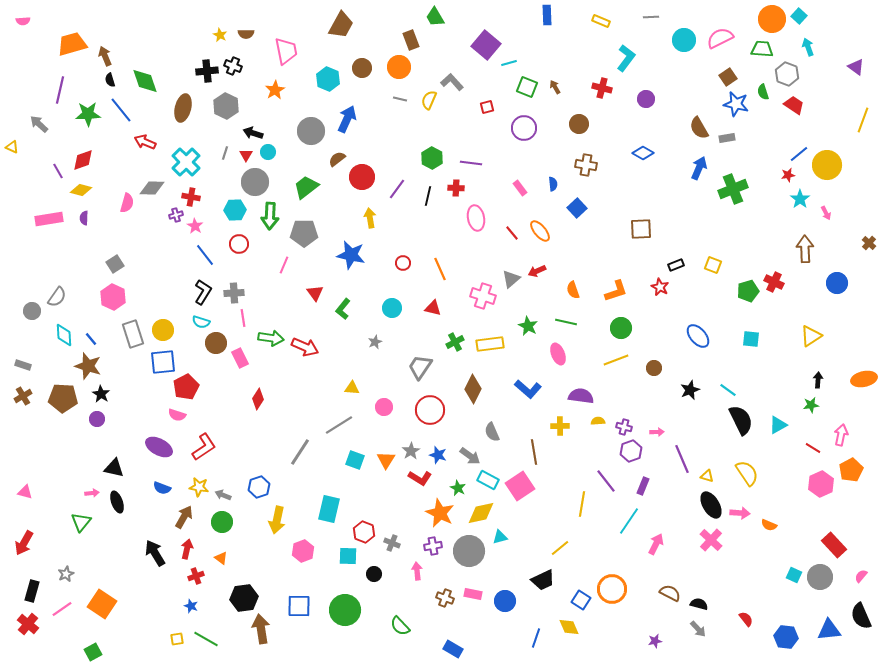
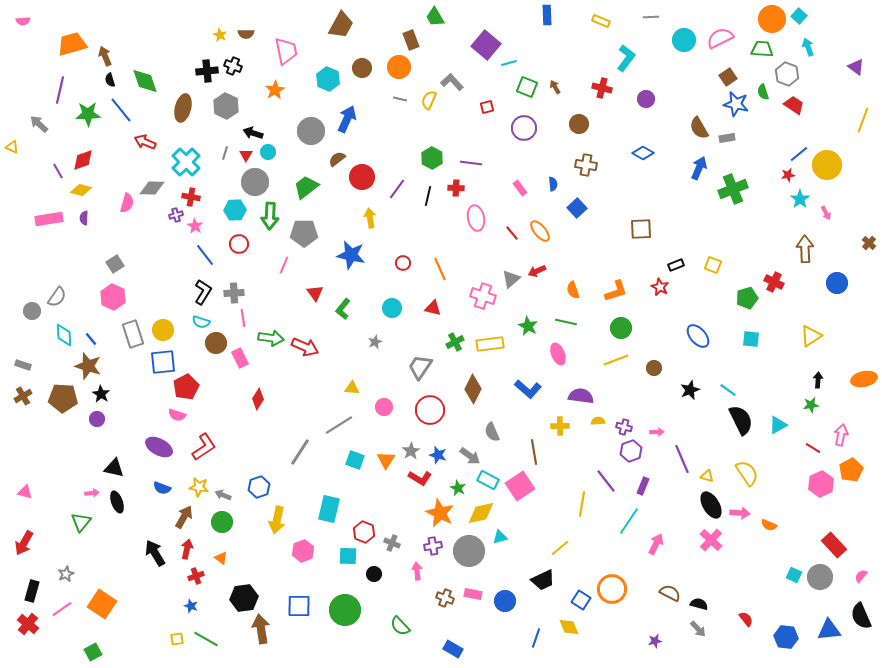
green pentagon at (748, 291): moved 1 px left, 7 px down
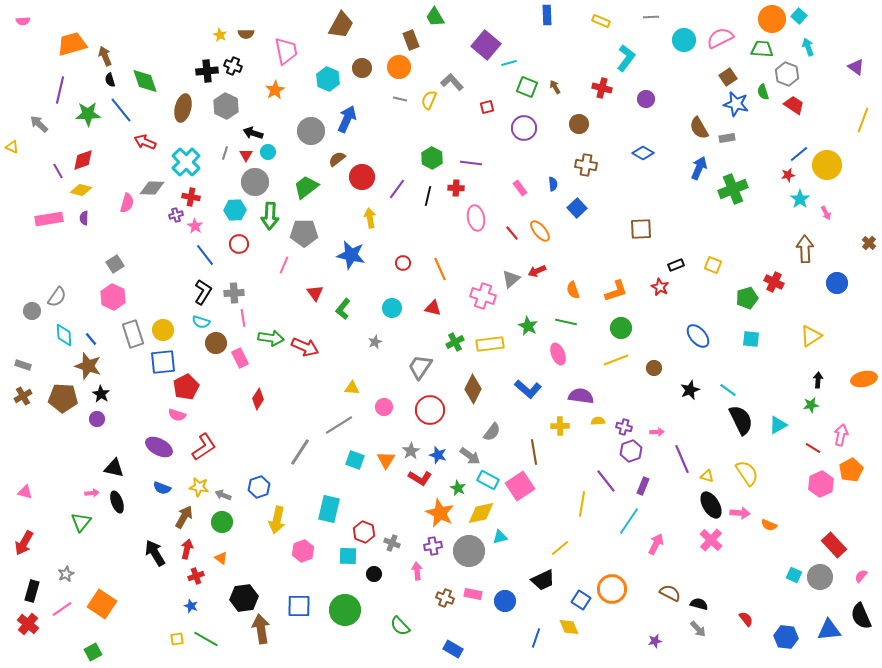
gray semicircle at (492, 432): rotated 120 degrees counterclockwise
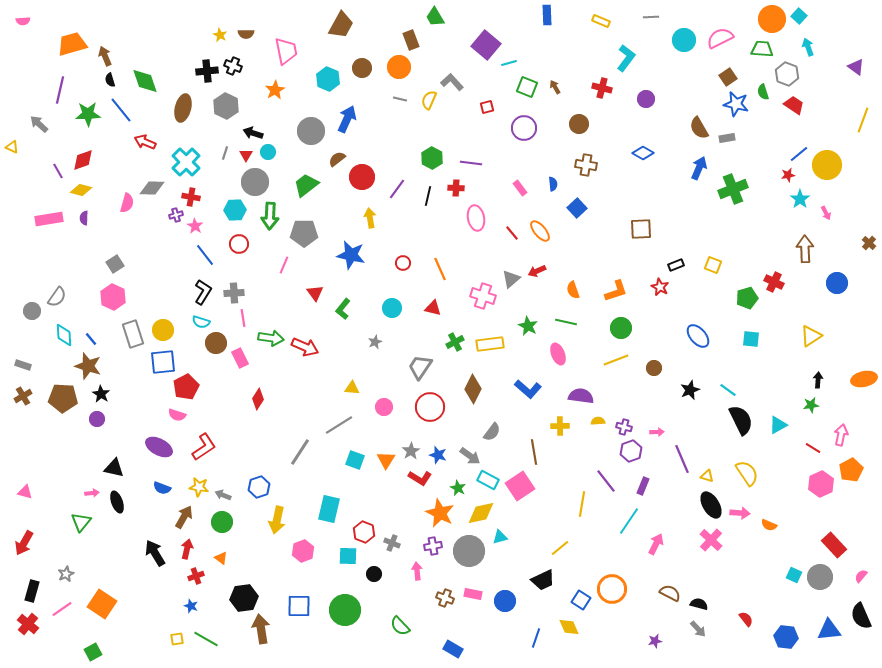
green trapezoid at (306, 187): moved 2 px up
red circle at (430, 410): moved 3 px up
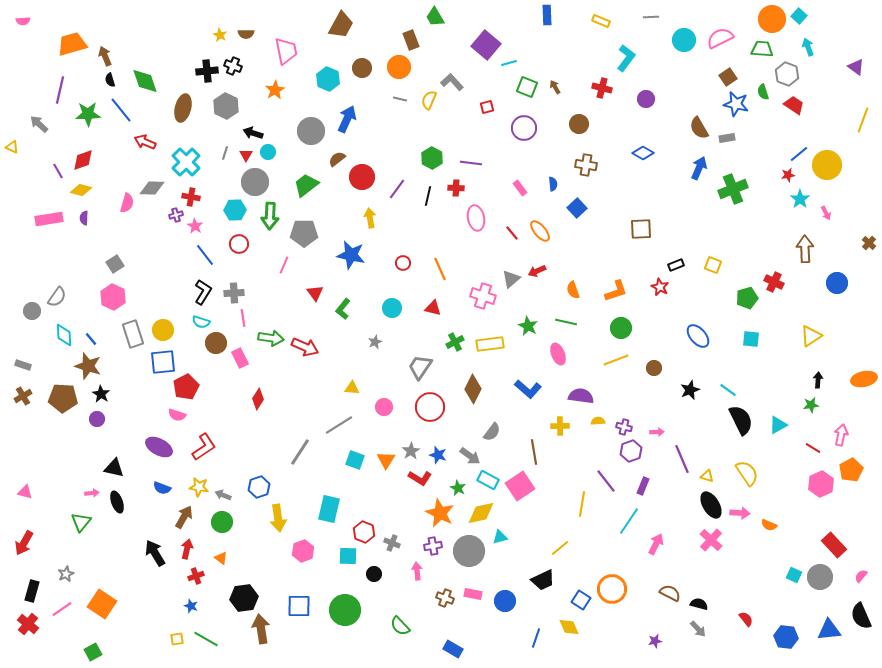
yellow arrow at (277, 520): moved 1 px right, 2 px up; rotated 20 degrees counterclockwise
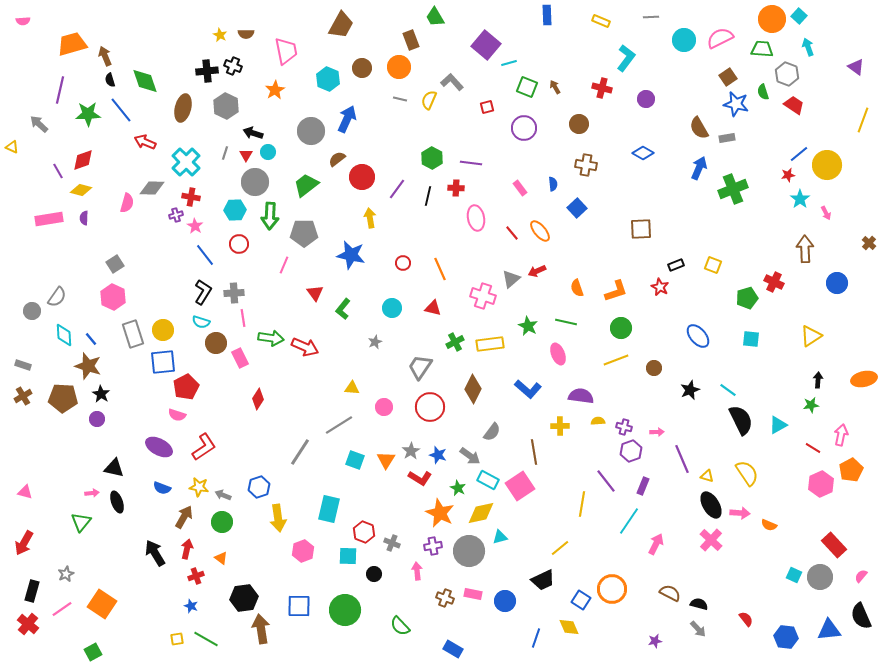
orange semicircle at (573, 290): moved 4 px right, 2 px up
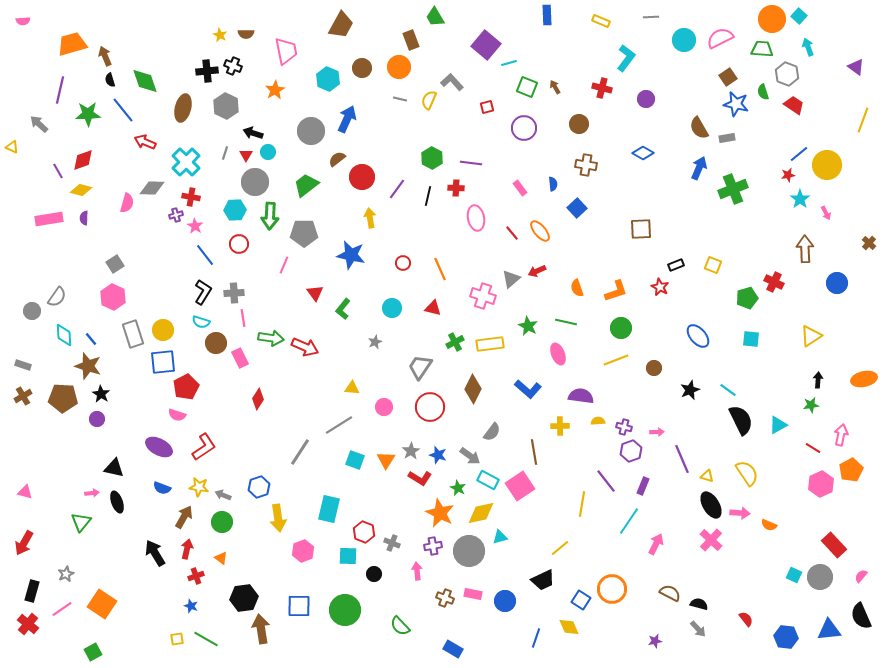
blue line at (121, 110): moved 2 px right
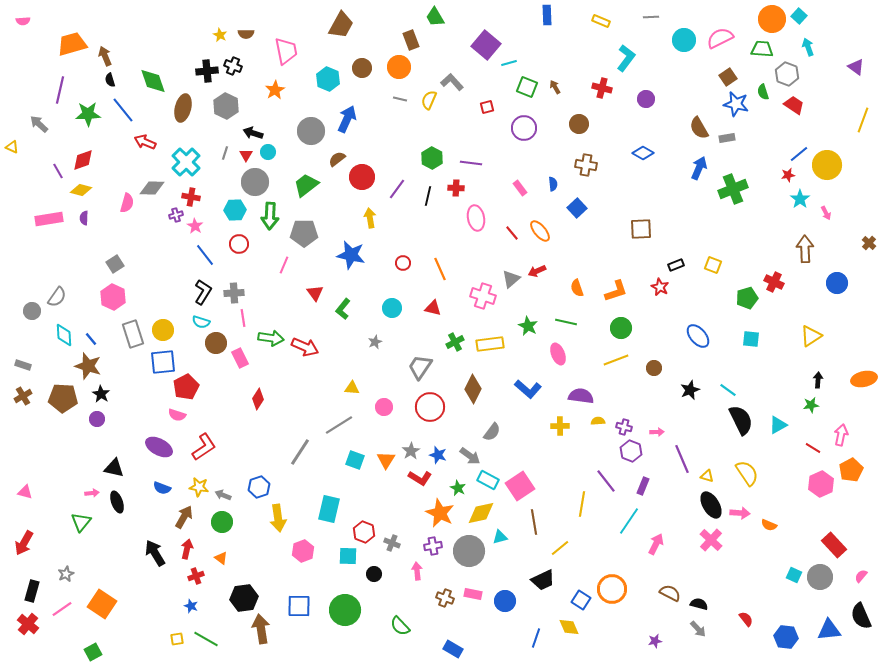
green diamond at (145, 81): moved 8 px right
purple hexagon at (631, 451): rotated 20 degrees counterclockwise
brown line at (534, 452): moved 70 px down
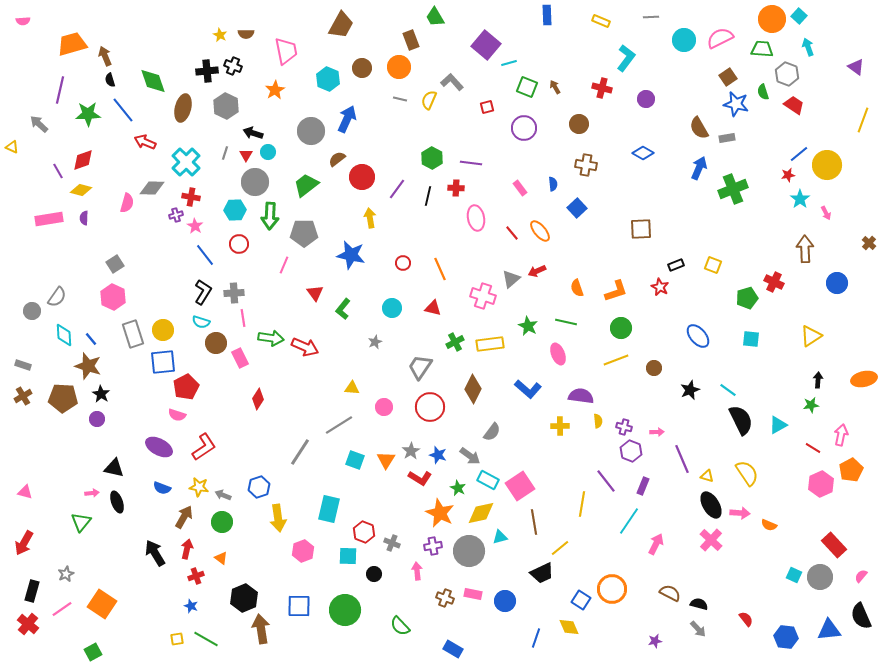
yellow semicircle at (598, 421): rotated 88 degrees clockwise
black trapezoid at (543, 580): moved 1 px left, 7 px up
black hexagon at (244, 598): rotated 16 degrees counterclockwise
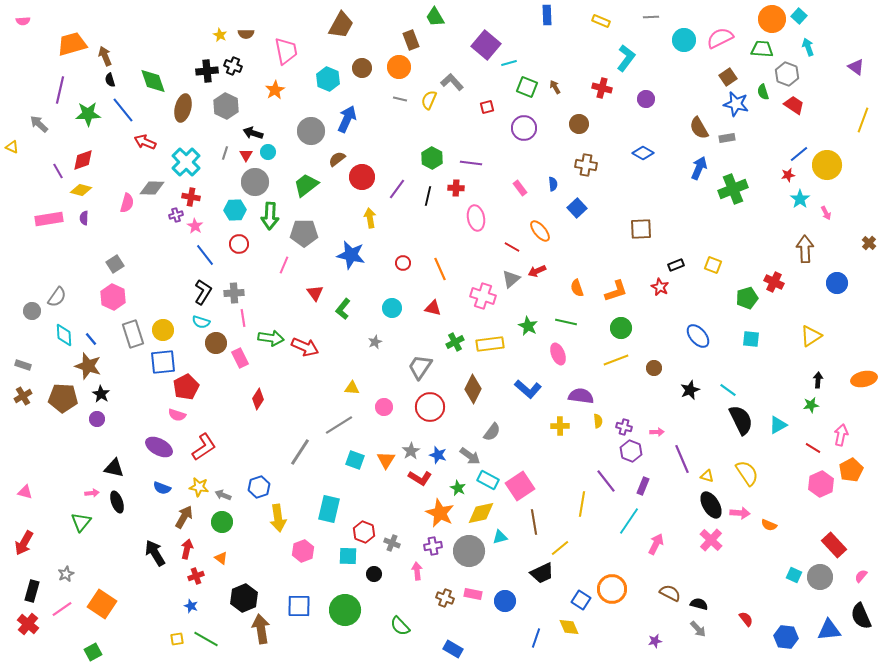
red line at (512, 233): moved 14 px down; rotated 21 degrees counterclockwise
